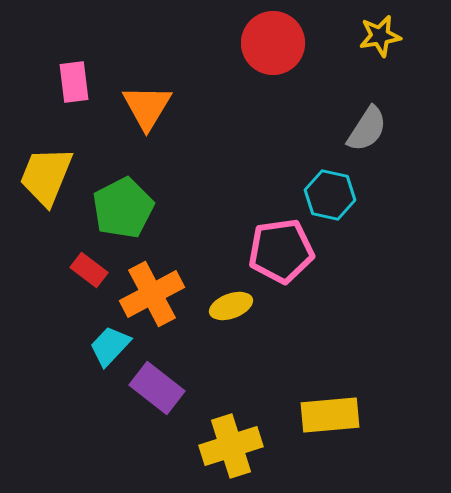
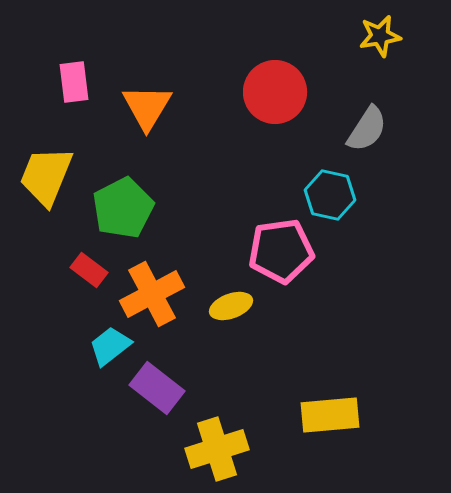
red circle: moved 2 px right, 49 px down
cyan trapezoid: rotated 9 degrees clockwise
yellow cross: moved 14 px left, 3 px down
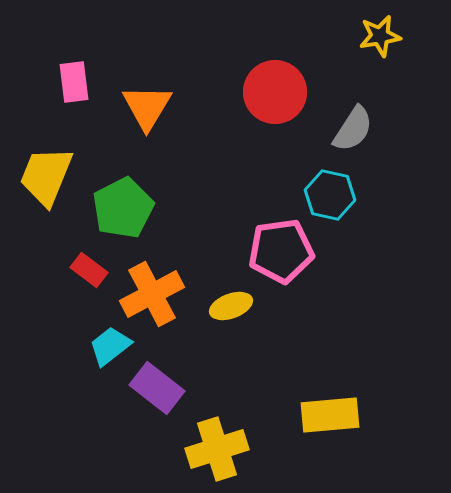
gray semicircle: moved 14 px left
